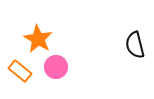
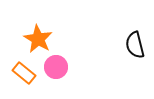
orange rectangle: moved 4 px right, 2 px down
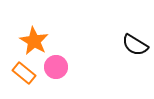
orange star: moved 4 px left, 2 px down
black semicircle: rotated 44 degrees counterclockwise
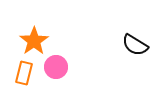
orange star: rotated 8 degrees clockwise
orange rectangle: rotated 65 degrees clockwise
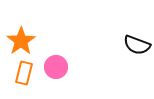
orange star: moved 13 px left
black semicircle: moved 2 px right; rotated 12 degrees counterclockwise
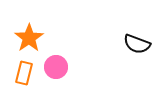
orange star: moved 8 px right, 3 px up
black semicircle: moved 1 px up
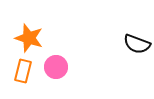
orange star: rotated 20 degrees counterclockwise
orange rectangle: moved 1 px left, 2 px up
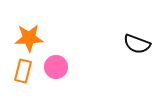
orange star: rotated 20 degrees counterclockwise
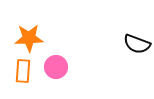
orange rectangle: rotated 10 degrees counterclockwise
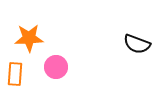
orange rectangle: moved 8 px left, 3 px down
